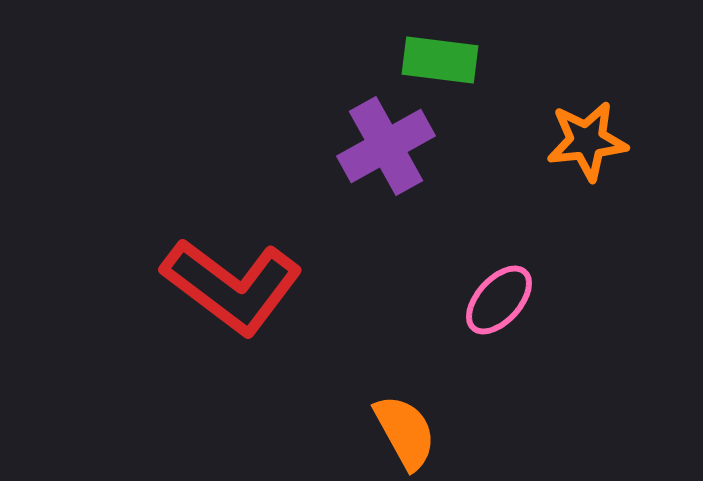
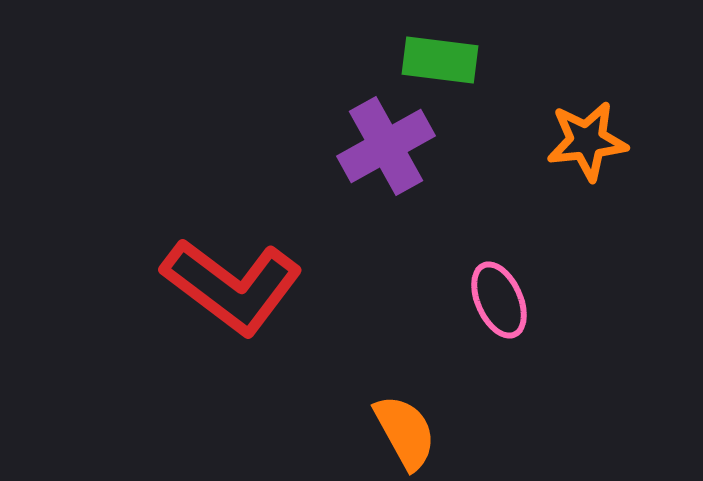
pink ellipse: rotated 66 degrees counterclockwise
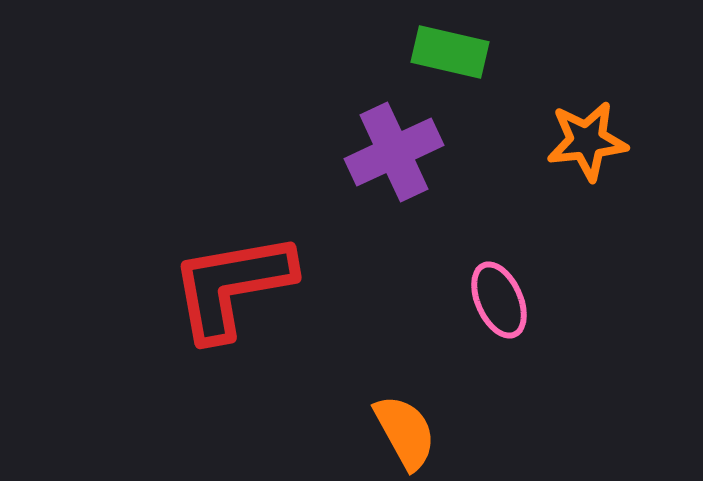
green rectangle: moved 10 px right, 8 px up; rotated 6 degrees clockwise
purple cross: moved 8 px right, 6 px down; rotated 4 degrees clockwise
red L-shape: rotated 133 degrees clockwise
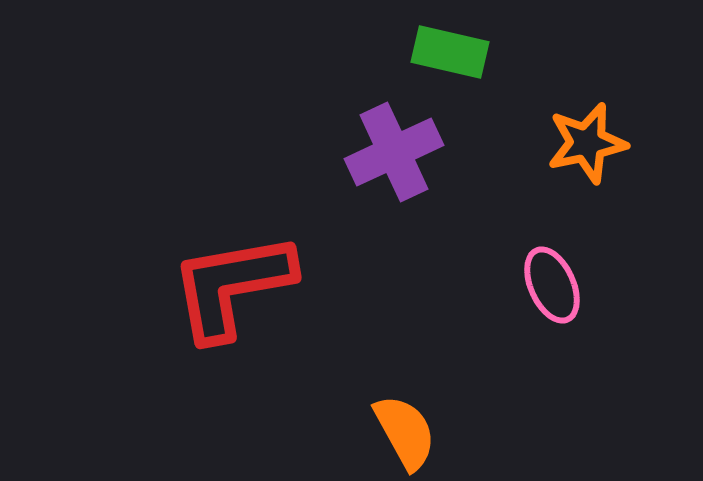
orange star: moved 2 px down; rotated 6 degrees counterclockwise
pink ellipse: moved 53 px right, 15 px up
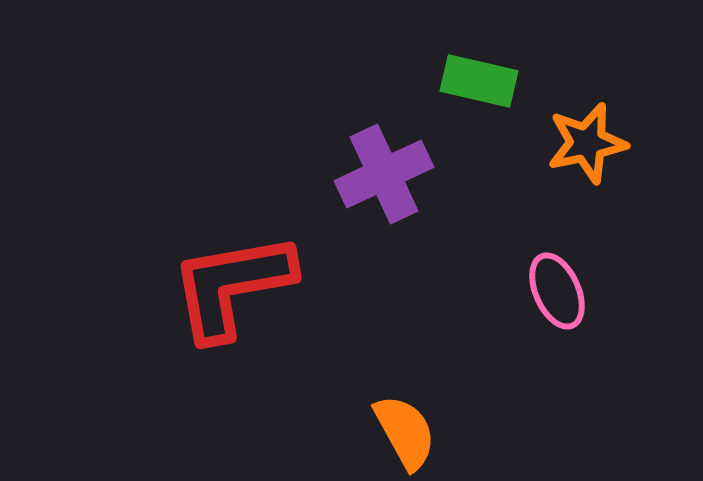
green rectangle: moved 29 px right, 29 px down
purple cross: moved 10 px left, 22 px down
pink ellipse: moved 5 px right, 6 px down
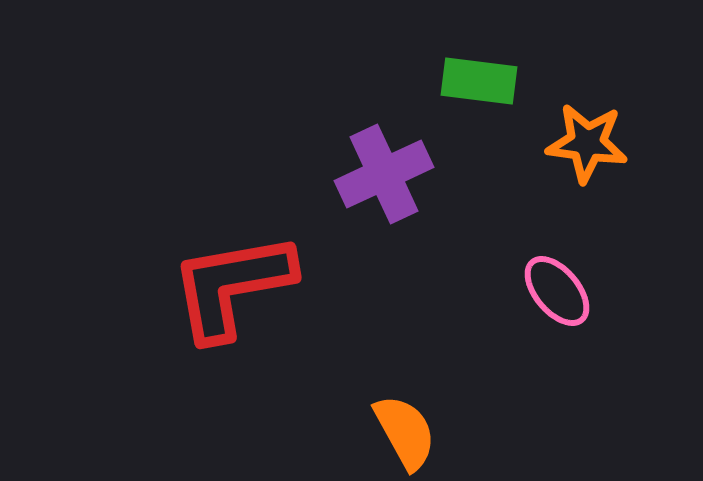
green rectangle: rotated 6 degrees counterclockwise
orange star: rotated 20 degrees clockwise
pink ellipse: rotated 16 degrees counterclockwise
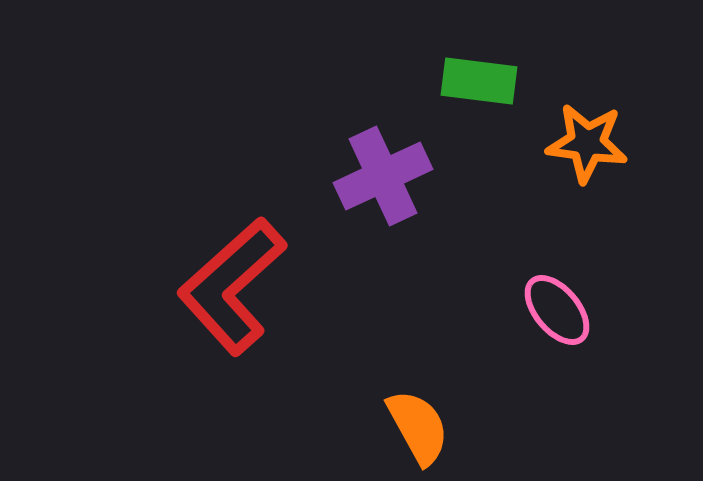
purple cross: moved 1 px left, 2 px down
red L-shape: rotated 32 degrees counterclockwise
pink ellipse: moved 19 px down
orange semicircle: moved 13 px right, 5 px up
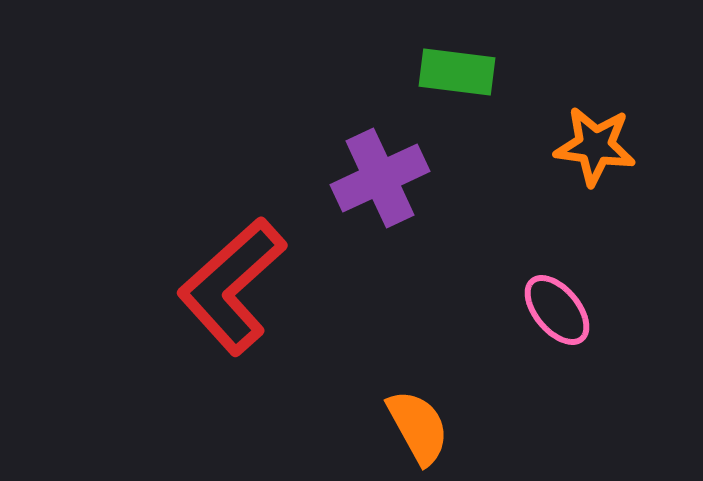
green rectangle: moved 22 px left, 9 px up
orange star: moved 8 px right, 3 px down
purple cross: moved 3 px left, 2 px down
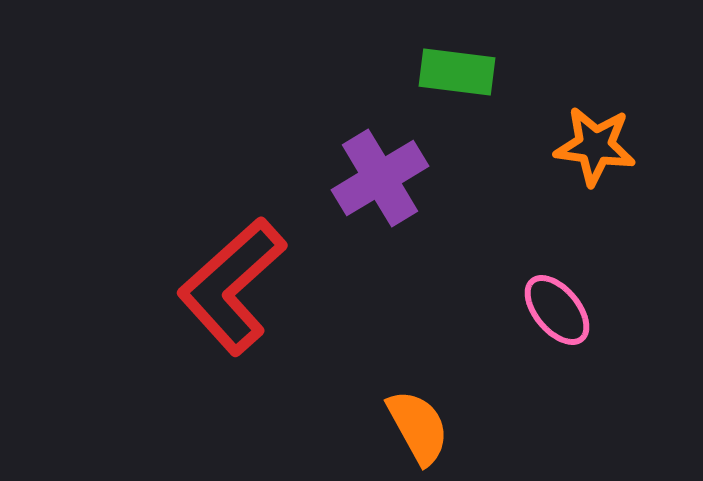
purple cross: rotated 6 degrees counterclockwise
